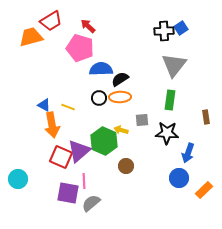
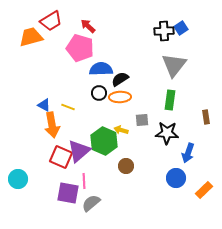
black circle: moved 5 px up
blue circle: moved 3 px left
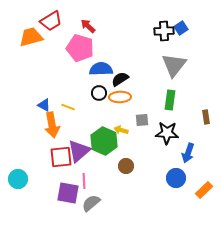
red square: rotated 30 degrees counterclockwise
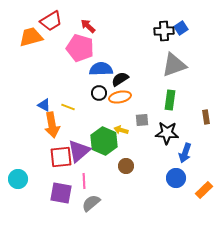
gray triangle: rotated 32 degrees clockwise
orange ellipse: rotated 10 degrees counterclockwise
blue arrow: moved 3 px left
purple square: moved 7 px left
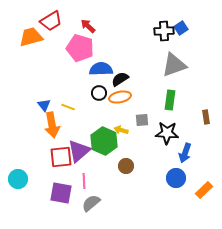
blue triangle: rotated 24 degrees clockwise
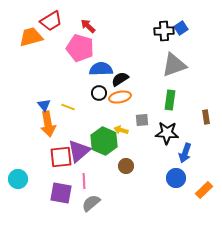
orange arrow: moved 4 px left, 1 px up
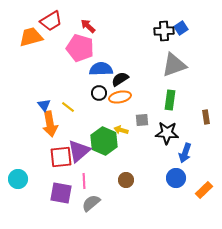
yellow line: rotated 16 degrees clockwise
orange arrow: moved 2 px right
brown circle: moved 14 px down
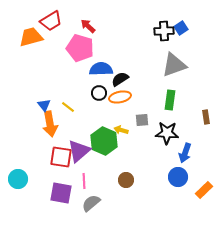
red square: rotated 15 degrees clockwise
blue circle: moved 2 px right, 1 px up
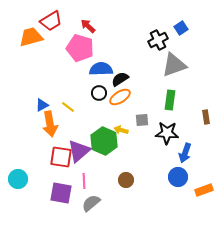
black cross: moved 6 px left, 9 px down; rotated 24 degrees counterclockwise
orange ellipse: rotated 20 degrees counterclockwise
blue triangle: moved 2 px left; rotated 40 degrees clockwise
orange rectangle: rotated 24 degrees clockwise
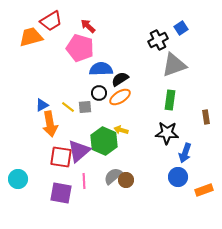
gray square: moved 57 px left, 13 px up
gray semicircle: moved 22 px right, 27 px up
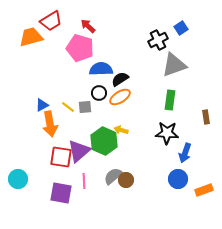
blue circle: moved 2 px down
